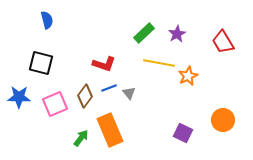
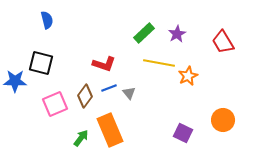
blue star: moved 4 px left, 16 px up
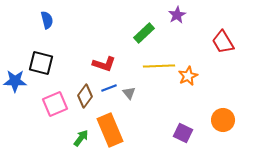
purple star: moved 19 px up
yellow line: moved 3 px down; rotated 12 degrees counterclockwise
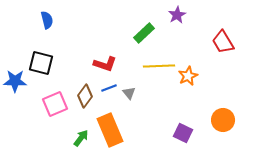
red L-shape: moved 1 px right
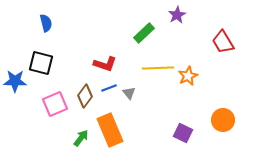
blue semicircle: moved 1 px left, 3 px down
yellow line: moved 1 px left, 2 px down
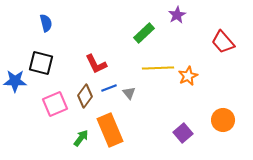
red trapezoid: rotated 10 degrees counterclockwise
red L-shape: moved 9 px left; rotated 45 degrees clockwise
purple square: rotated 24 degrees clockwise
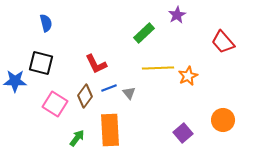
pink square: rotated 35 degrees counterclockwise
orange rectangle: rotated 20 degrees clockwise
green arrow: moved 4 px left
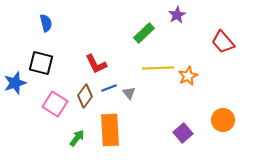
blue star: moved 2 px down; rotated 20 degrees counterclockwise
